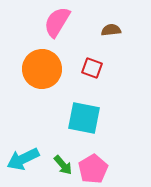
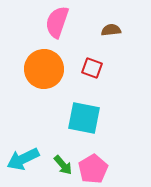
pink semicircle: rotated 12 degrees counterclockwise
orange circle: moved 2 px right
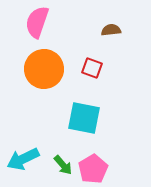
pink semicircle: moved 20 px left
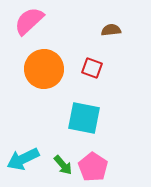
pink semicircle: moved 8 px left, 1 px up; rotated 28 degrees clockwise
pink pentagon: moved 2 px up; rotated 8 degrees counterclockwise
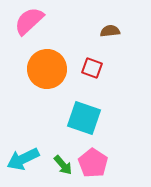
brown semicircle: moved 1 px left, 1 px down
orange circle: moved 3 px right
cyan square: rotated 8 degrees clockwise
pink pentagon: moved 4 px up
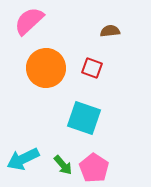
orange circle: moved 1 px left, 1 px up
pink pentagon: moved 1 px right, 5 px down
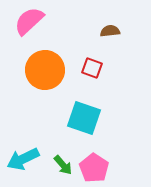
orange circle: moved 1 px left, 2 px down
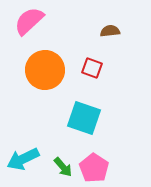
green arrow: moved 2 px down
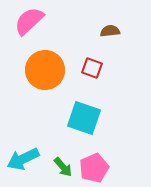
pink pentagon: rotated 16 degrees clockwise
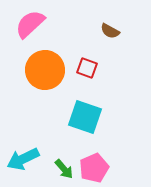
pink semicircle: moved 1 px right, 3 px down
brown semicircle: rotated 144 degrees counterclockwise
red square: moved 5 px left
cyan square: moved 1 px right, 1 px up
green arrow: moved 1 px right, 2 px down
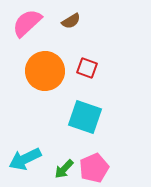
pink semicircle: moved 3 px left, 1 px up
brown semicircle: moved 39 px left, 10 px up; rotated 60 degrees counterclockwise
orange circle: moved 1 px down
cyan arrow: moved 2 px right
green arrow: rotated 85 degrees clockwise
